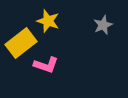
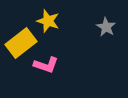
gray star: moved 3 px right, 2 px down; rotated 18 degrees counterclockwise
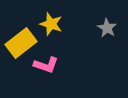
yellow star: moved 3 px right, 3 px down
gray star: moved 1 px right, 1 px down
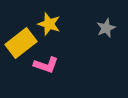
yellow star: moved 2 px left
gray star: moved 1 px left; rotated 18 degrees clockwise
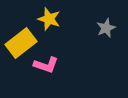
yellow star: moved 5 px up
